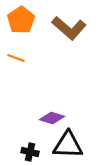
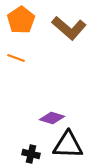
black cross: moved 1 px right, 2 px down
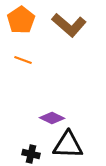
brown L-shape: moved 3 px up
orange line: moved 7 px right, 2 px down
purple diamond: rotated 10 degrees clockwise
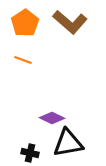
orange pentagon: moved 4 px right, 3 px down
brown L-shape: moved 1 px right, 3 px up
black triangle: moved 2 px up; rotated 12 degrees counterclockwise
black cross: moved 1 px left, 1 px up
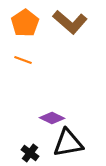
black cross: rotated 24 degrees clockwise
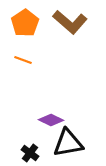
purple diamond: moved 1 px left, 2 px down
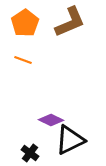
brown L-shape: rotated 64 degrees counterclockwise
black triangle: moved 2 px right, 3 px up; rotated 16 degrees counterclockwise
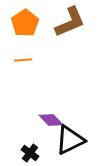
orange line: rotated 24 degrees counterclockwise
purple diamond: rotated 20 degrees clockwise
